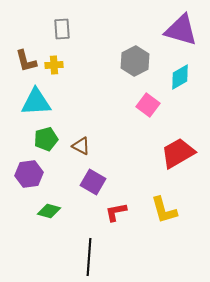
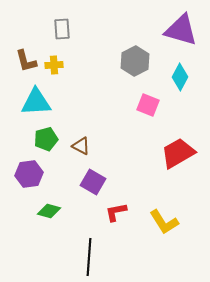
cyan diamond: rotated 32 degrees counterclockwise
pink square: rotated 15 degrees counterclockwise
yellow L-shape: moved 12 px down; rotated 16 degrees counterclockwise
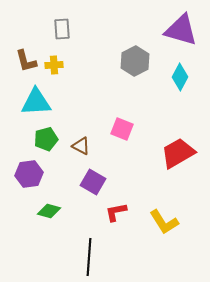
pink square: moved 26 px left, 24 px down
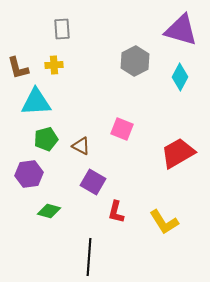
brown L-shape: moved 8 px left, 7 px down
red L-shape: rotated 65 degrees counterclockwise
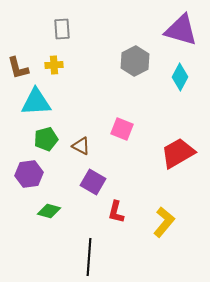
yellow L-shape: rotated 108 degrees counterclockwise
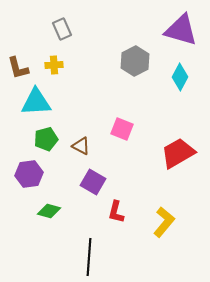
gray rectangle: rotated 20 degrees counterclockwise
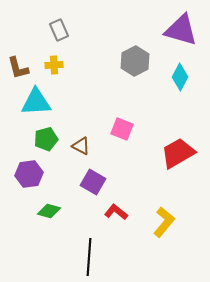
gray rectangle: moved 3 px left, 1 px down
red L-shape: rotated 115 degrees clockwise
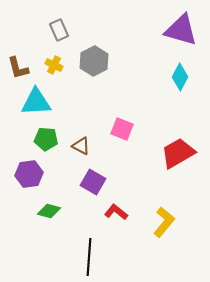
gray hexagon: moved 41 px left
yellow cross: rotated 30 degrees clockwise
green pentagon: rotated 20 degrees clockwise
